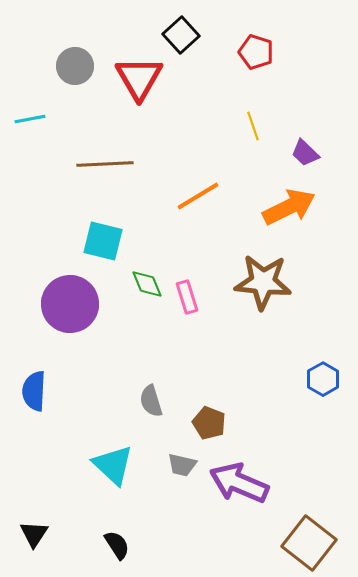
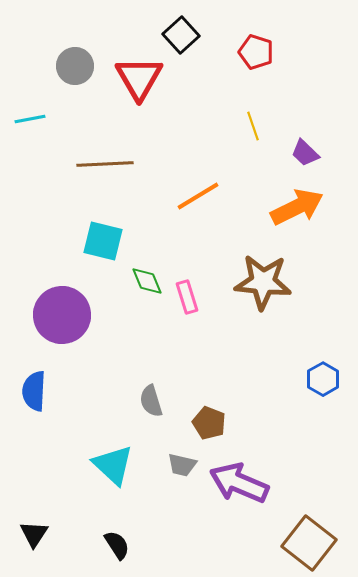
orange arrow: moved 8 px right
green diamond: moved 3 px up
purple circle: moved 8 px left, 11 px down
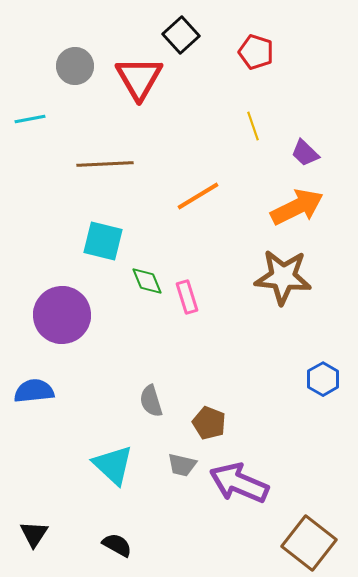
brown star: moved 20 px right, 5 px up
blue semicircle: rotated 81 degrees clockwise
black semicircle: rotated 28 degrees counterclockwise
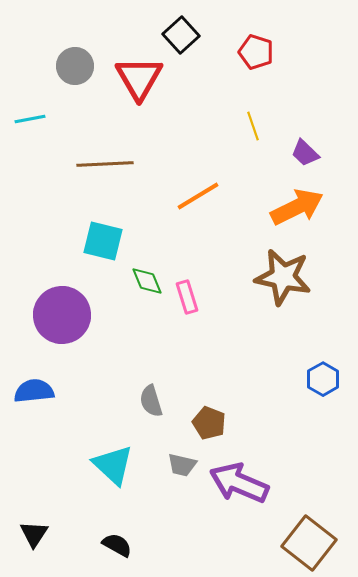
brown star: rotated 6 degrees clockwise
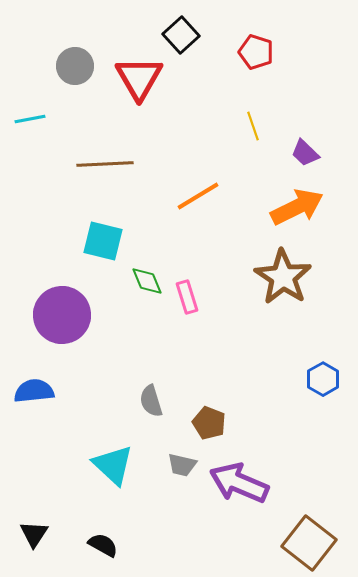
brown star: rotated 22 degrees clockwise
black semicircle: moved 14 px left
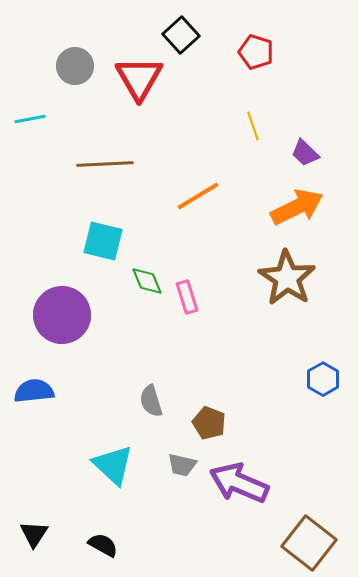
brown star: moved 4 px right, 1 px down
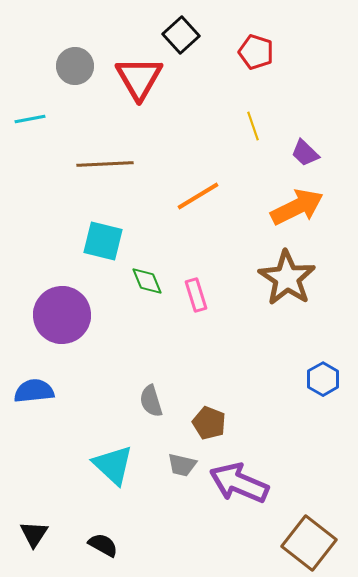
pink rectangle: moved 9 px right, 2 px up
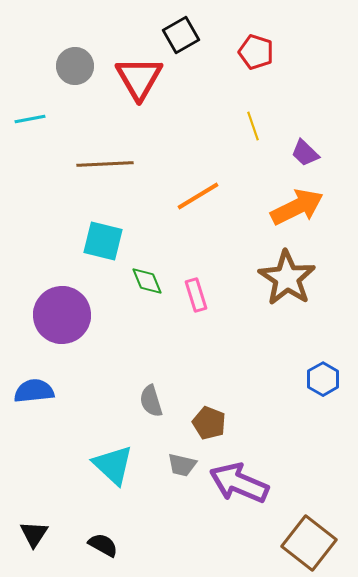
black square: rotated 12 degrees clockwise
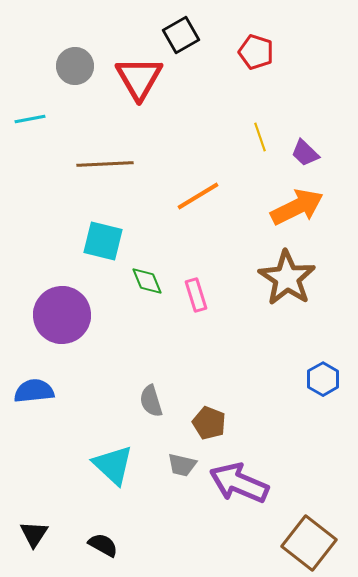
yellow line: moved 7 px right, 11 px down
